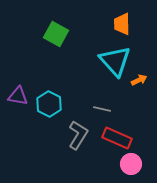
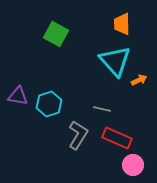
cyan hexagon: rotated 15 degrees clockwise
pink circle: moved 2 px right, 1 px down
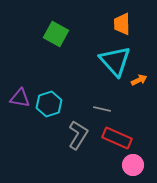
purple triangle: moved 2 px right, 2 px down
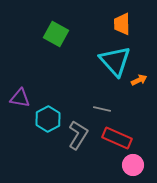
cyan hexagon: moved 1 px left, 15 px down; rotated 10 degrees counterclockwise
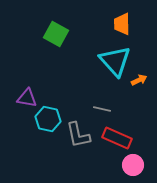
purple triangle: moved 7 px right
cyan hexagon: rotated 20 degrees counterclockwise
gray L-shape: rotated 136 degrees clockwise
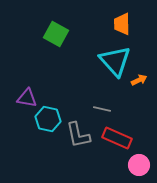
pink circle: moved 6 px right
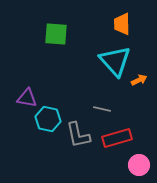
green square: rotated 25 degrees counterclockwise
red rectangle: rotated 40 degrees counterclockwise
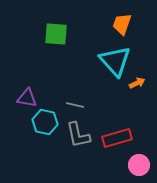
orange trapezoid: rotated 20 degrees clockwise
orange arrow: moved 2 px left, 3 px down
gray line: moved 27 px left, 4 px up
cyan hexagon: moved 3 px left, 3 px down
